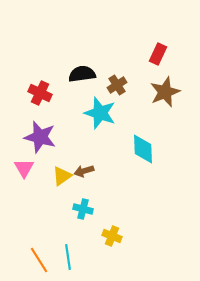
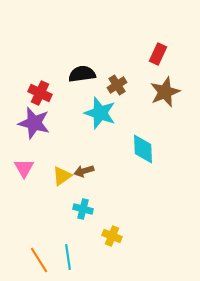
purple star: moved 6 px left, 14 px up
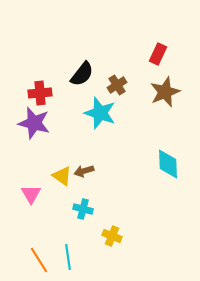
black semicircle: rotated 136 degrees clockwise
red cross: rotated 30 degrees counterclockwise
cyan diamond: moved 25 px right, 15 px down
pink triangle: moved 7 px right, 26 px down
yellow triangle: rotated 50 degrees counterclockwise
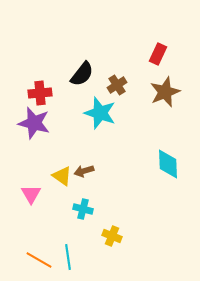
orange line: rotated 28 degrees counterclockwise
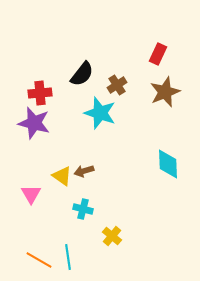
yellow cross: rotated 18 degrees clockwise
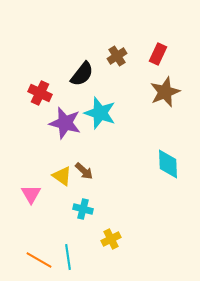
brown cross: moved 29 px up
red cross: rotated 30 degrees clockwise
purple star: moved 31 px right
brown arrow: rotated 120 degrees counterclockwise
yellow cross: moved 1 px left, 3 px down; rotated 24 degrees clockwise
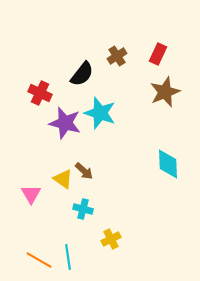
yellow triangle: moved 1 px right, 3 px down
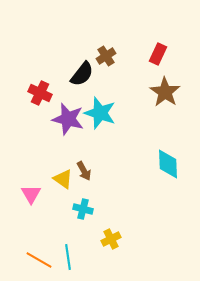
brown cross: moved 11 px left
brown star: rotated 16 degrees counterclockwise
purple star: moved 3 px right, 4 px up
brown arrow: rotated 18 degrees clockwise
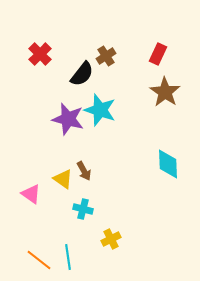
red cross: moved 39 px up; rotated 20 degrees clockwise
cyan star: moved 3 px up
pink triangle: rotated 25 degrees counterclockwise
orange line: rotated 8 degrees clockwise
